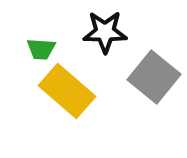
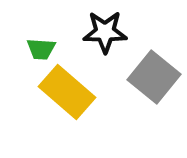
yellow rectangle: moved 1 px down
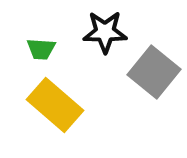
gray square: moved 5 px up
yellow rectangle: moved 12 px left, 13 px down
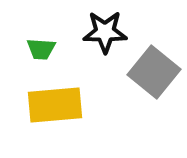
yellow rectangle: rotated 46 degrees counterclockwise
